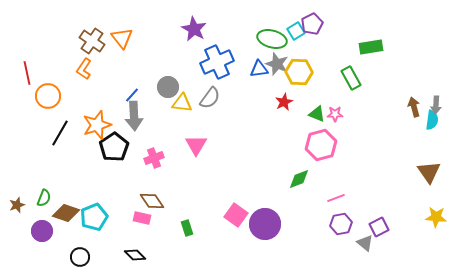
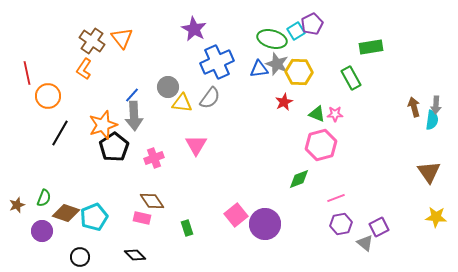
orange star at (97, 125): moved 6 px right
pink square at (236, 215): rotated 15 degrees clockwise
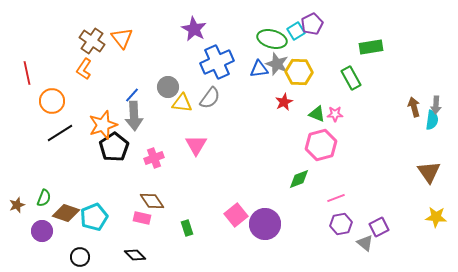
orange circle at (48, 96): moved 4 px right, 5 px down
black line at (60, 133): rotated 28 degrees clockwise
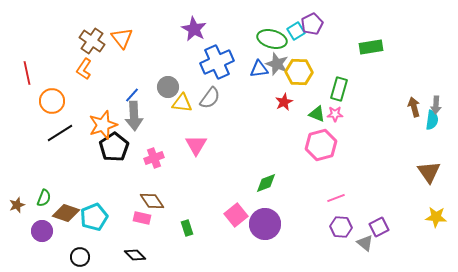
green rectangle at (351, 78): moved 12 px left, 11 px down; rotated 45 degrees clockwise
green diamond at (299, 179): moved 33 px left, 4 px down
purple hexagon at (341, 224): moved 3 px down; rotated 15 degrees clockwise
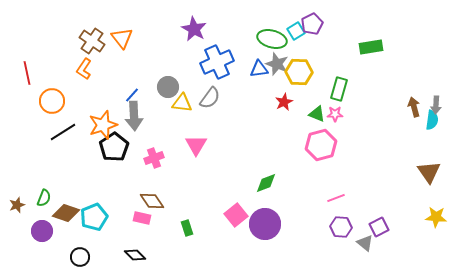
black line at (60, 133): moved 3 px right, 1 px up
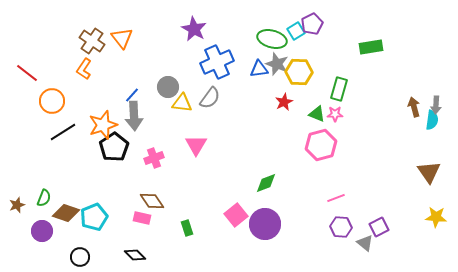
red line at (27, 73): rotated 40 degrees counterclockwise
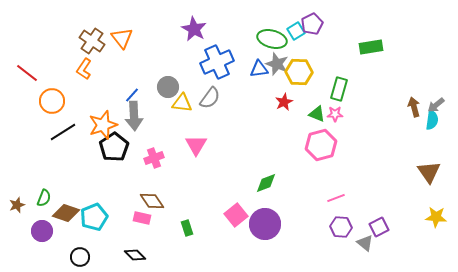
gray arrow at (436, 105): rotated 48 degrees clockwise
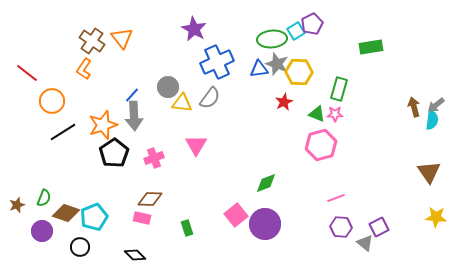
green ellipse at (272, 39): rotated 20 degrees counterclockwise
black pentagon at (114, 147): moved 6 px down
brown diamond at (152, 201): moved 2 px left, 2 px up; rotated 55 degrees counterclockwise
black circle at (80, 257): moved 10 px up
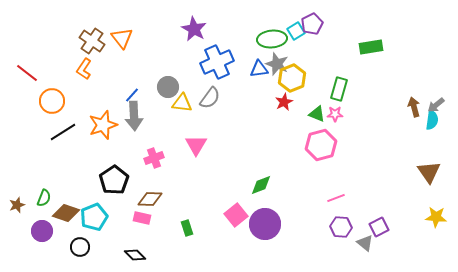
yellow hexagon at (299, 72): moved 7 px left, 6 px down; rotated 24 degrees counterclockwise
black pentagon at (114, 153): moved 27 px down
green diamond at (266, 183): moved 5 px left, 2 px down
